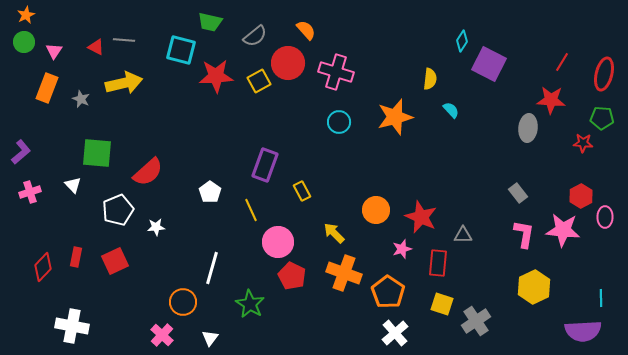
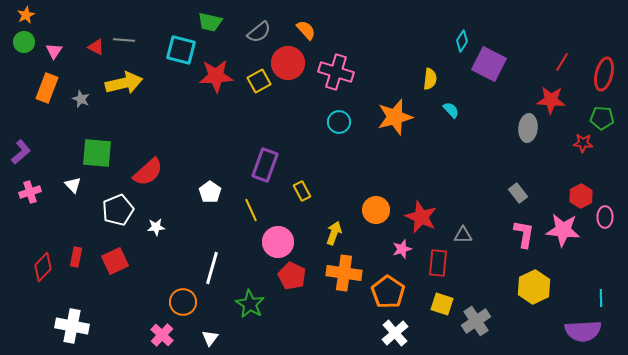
gray semicircle at (255, 36): moved 4 px right, 4 px up
yellow arrow at (334, 233): rotated 65 degrees clockwise
orange cross at (344, 273): rotated 12 degrees counterclockwise
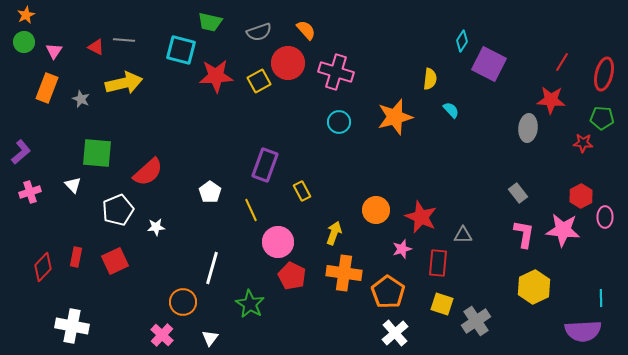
gray semicircle at (259, 32): rotated 20 degrees clockwise
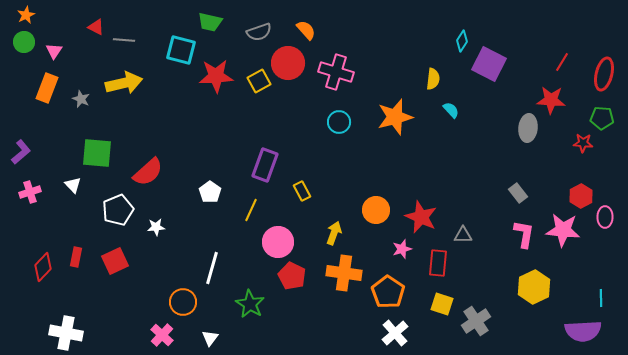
red triangle at (96, 47): moved 20 px up
yellow semicircle at (430, 79): moved 3 px right
yellow line at (251, 210): rotated 50 degrees clockwise
white cross at (72, 326): moved 6 px left, 7 px down
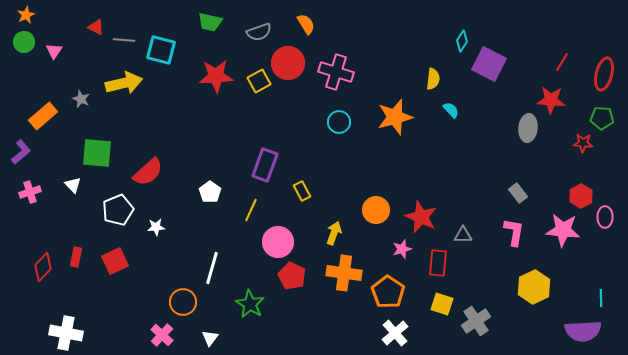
orange semicircle at (306, 30): moved 6 px up; rotated 10 degrees clockwise
cyan square at (181, 50): moved 20 px left
orange rectangle at (47, 88): moved 4 px left, 28 px down; rotated 28 degrees clockwise
pink L-shape at (524, 234): moved 10 px left, 2 px up
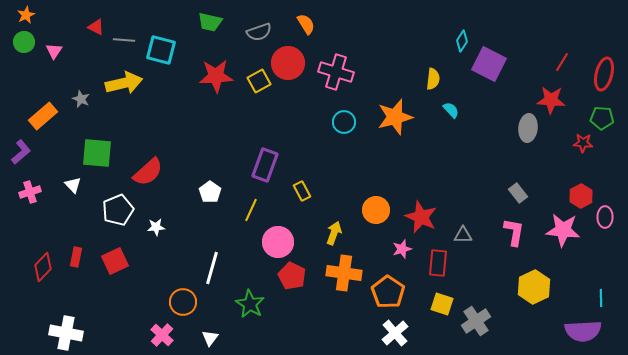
cyan circle at (339, 122): moved 5 px right
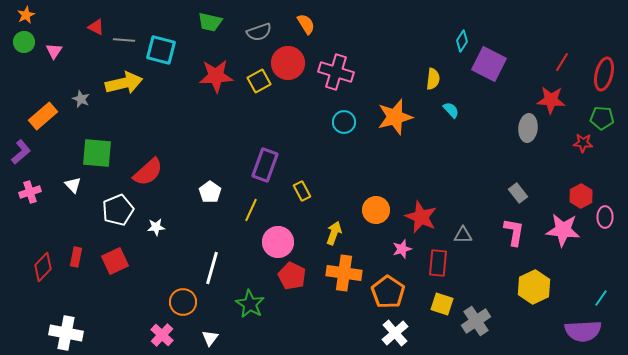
cyan line at (601, 298): rotated 36 degrees clockwise
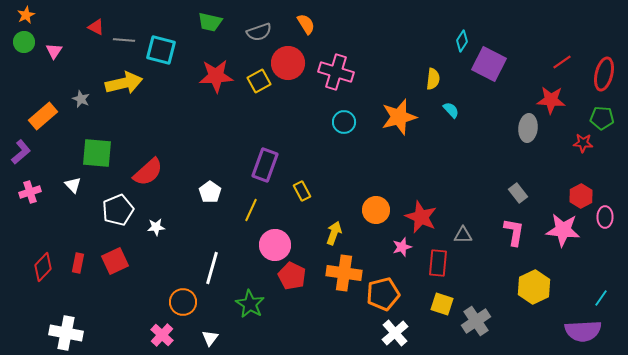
red line at (562, 62): rotated 24 degrees clockwise
orange star at (395, 117): moved 4 px right
pink circle at (278, 242): moved 3 px left, 3 px down
pink star at (402, 249): moved 2 px up
red rectangle at (76, 257): moved 2 px right, 6 px down
orange pentagon at (388, 292): moved 5 px left, 2 px down; rotated 24 degrees clockwise
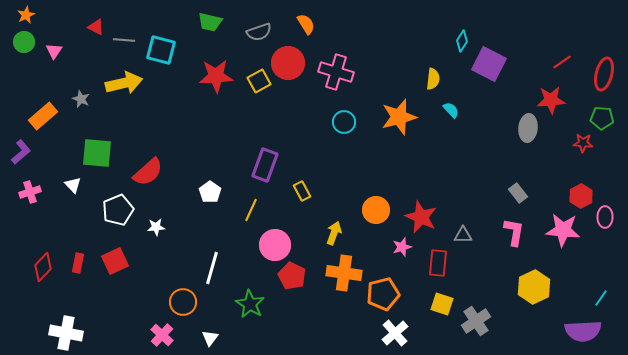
red star at (551, 100): rotated 8 degrees counterclockwise
